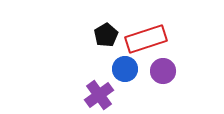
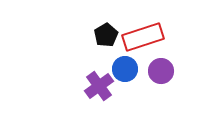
red rectangle: moved 3 px left, 2 px up
purple circle: moved 2 px left
purple cross: moved 9 px up
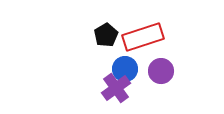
purple cross: moved 17 px right, 2 px down
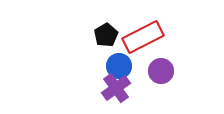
red rectangle: rotated 9 degrees counterclockwise
blue circle: moved 6 px left, 3 px up
